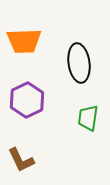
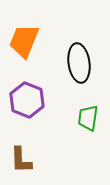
orange trapezoid: rotated 114 degrees clockwise
purple hexagon: rotated 12 degrees counterclockwise
brown L-shape: rotated 24 degrees clockwise
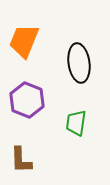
green trapezoid: moved 12 px left, 5 px down
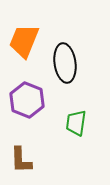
black ellipse: moved 14 px left
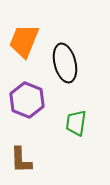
black ellipse: rotated 6 degrees counterclockwise
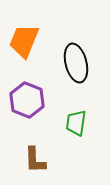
black ellipse: moved 11 px right
brown L-shape: moved 14 px right
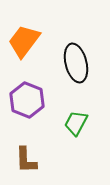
orange trapezoid: rotated 15 degrees clockwise
green trapezoid: rotated 20 degrees clockwise
brown L-shape: moved 9 px left
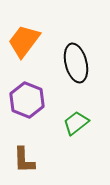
green trapezoid: rotated 24 degrees clockwise
brown L-shape: moved 2 px left
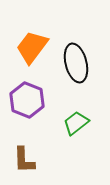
orange trapezoid: moved 8 px right, 6 px down
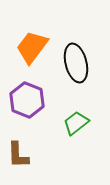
brown L-shape: moved 6 px left, 5 px up
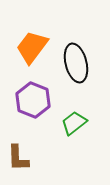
purple hexagon: moved 6 px right
green trapezoid: moved 2 px left
brown L-shape: moved 3 px down
